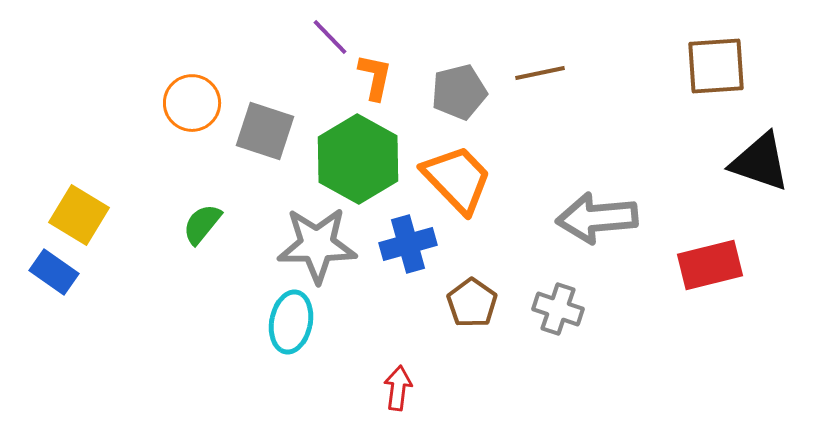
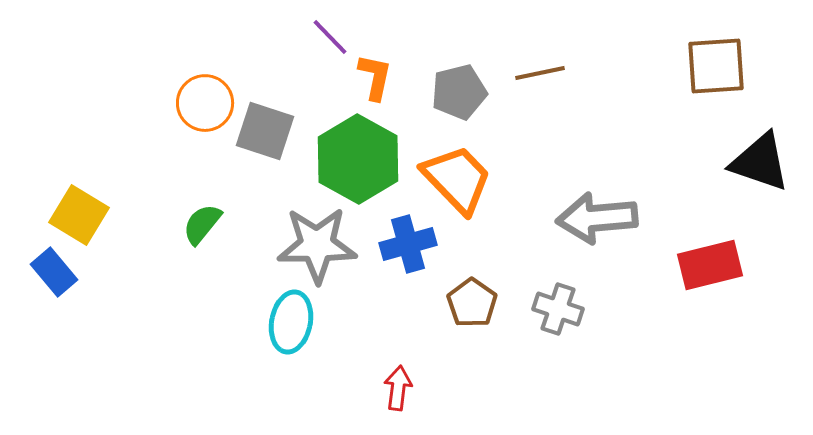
orange circle: moved 13 px right
blue rectangle: rotated 15 degrees clockwise
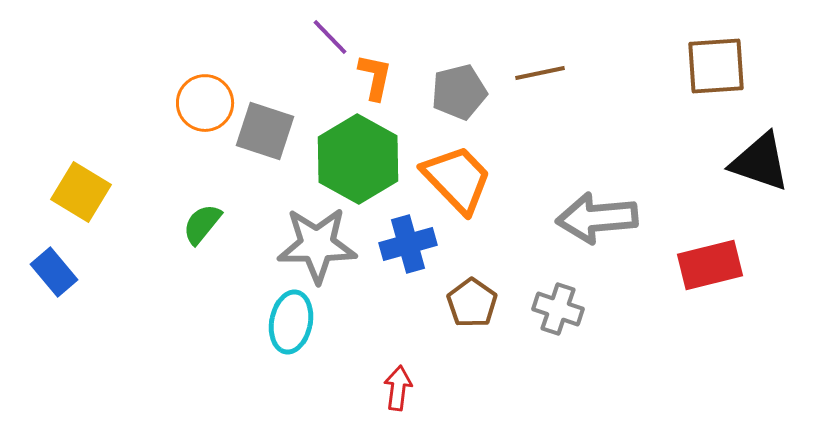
yellow square: moved 2 px right, 23 px up
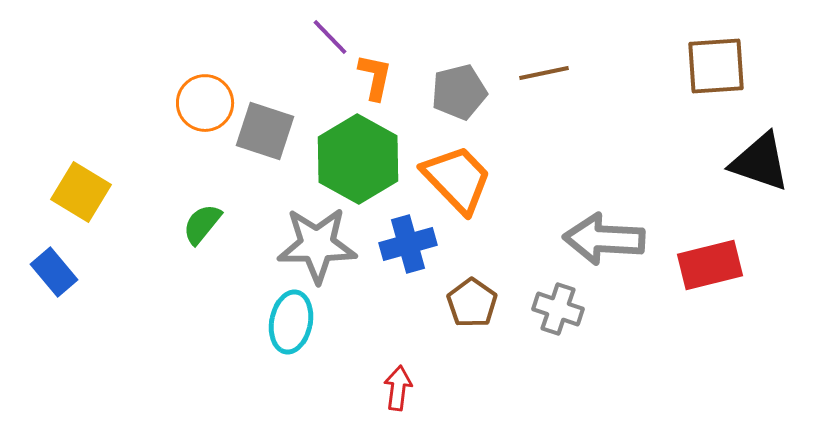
brown line: moved 4 px right
gray arrow: moved 7 px right, 21 px down; rotated 8 degrees clockwise
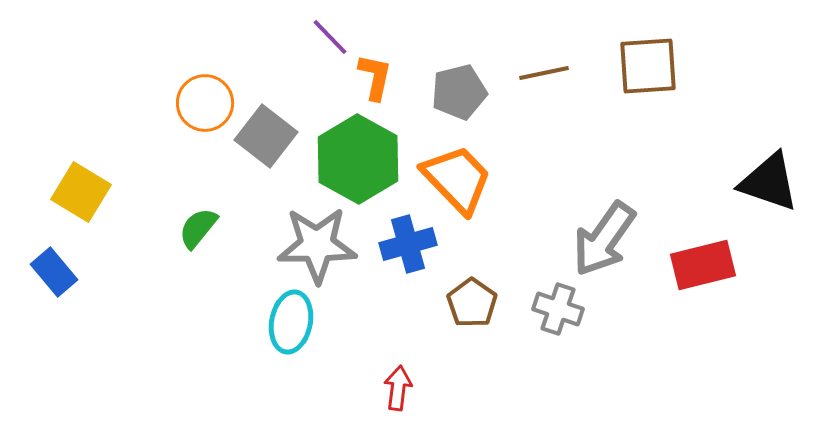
brown square: moved 68 px left
gray square: moved 1 px right, 5 px down; rotated 20 degrees clockwise
black triangle: moved 9 px right, 20 px down
green semicircle: moved 4 px left, 4 px down
gray arrow: rotated 58 degrees counterclockwise
red rectangle: moved 7 px left
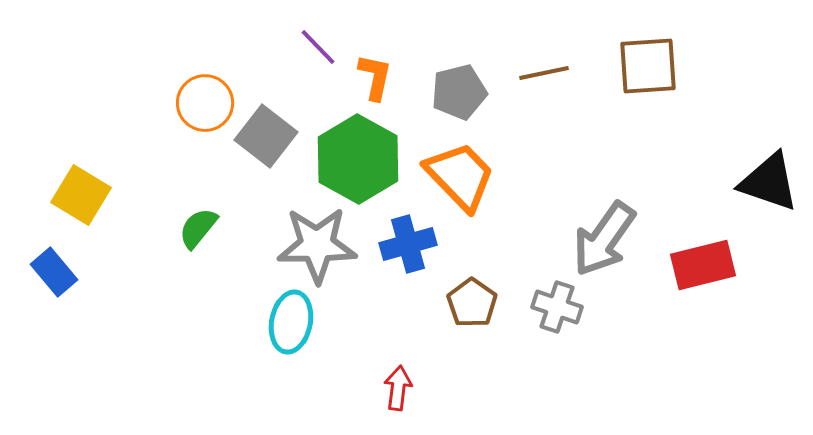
purple line: moved 12 px left, 10 px down
orange trapezoid: moved 3 px right, 3 px up
yellow square: moved 3 px down
gray cross: moved 1 px left, 2 px up
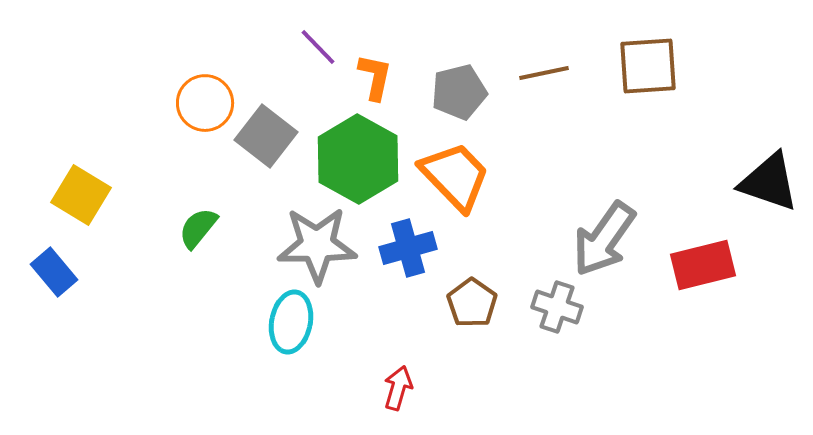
orange trapezoid: moved 5 px left
blue cross: moved 4 px down
red arrow: rotated 9 degrees clockwise
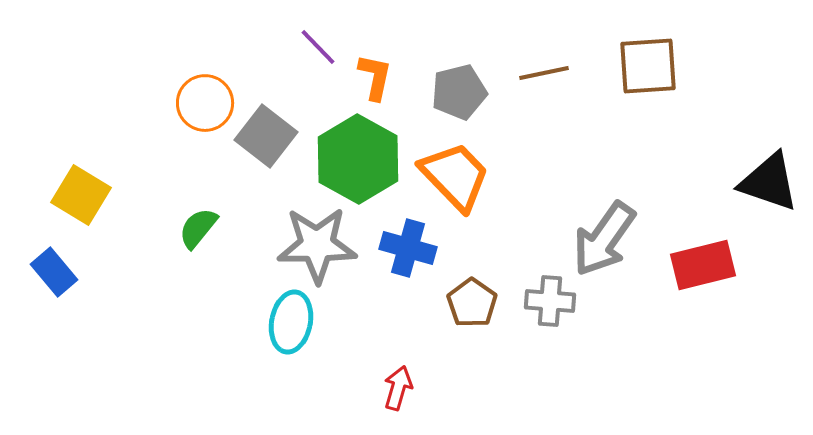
blue cross: rotated 32 degrees clockwise
gray cross: moved 7 px left, 6 px up; rotated 15 degrees counterclockwise
